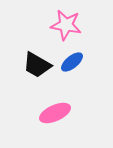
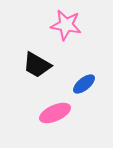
blue ellipse: moved 12 px right, 22 px down
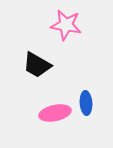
blue ellipse: moved 2 px right, 19 px down; rotated 55 degrees counterclockwise
pink ellipse: rotated 12 degrees clockwise
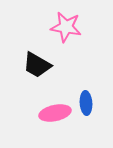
pink star: moved 2 px down
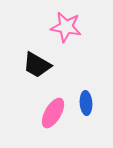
pink ellipse: moved 2 px left; rotated 48 degrees counterclockwise
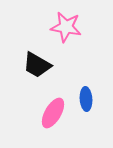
blue ellipse: moved 4 px up
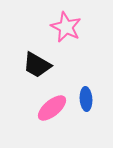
pink star: rotated 16 degrees clockwise
pink ellipse: moved 1 px left, 5 px up; rotated 20 degrees clockwise
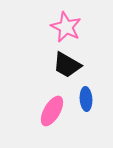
black trapezoid: moved 30 px right
pink ellipse: moved 3 px down; rotated 20 degrees counterclockwise
